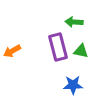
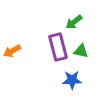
green arrow: rotated 42 degrees counterclockwise
blue star: moved 1 px left, 5 px up
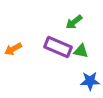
purple rectangle: rotated 52 degrees counterclockwise
orange arrow: moved 1 px right, 2 px up
blue star: moved 18 px right, 1 px down
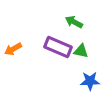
green arrow: rotated 66 degrees clockwise
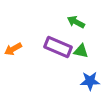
green arrow: moved 2 px right
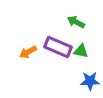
orange arrow: moved 15 px right, 3 px down
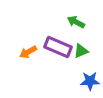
green triangle: rotated 35 degrees counterclockwise
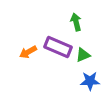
green arrow: rotated 48 degrees clockwise
green triangle: moved 2 px right, 4 px down
